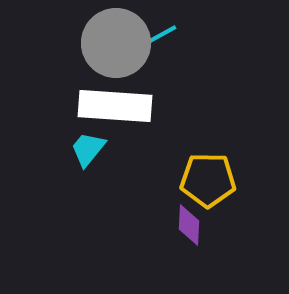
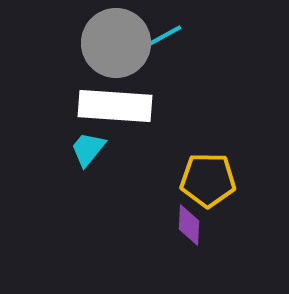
cyan line: moved 5 px right
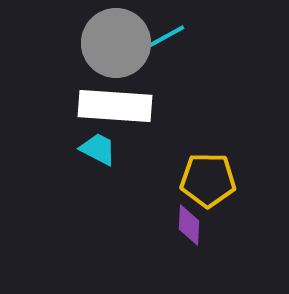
cyan line: moved 3 px right
cyan trapezoid: moved 10 px right; rotated 78 degrees clockwise
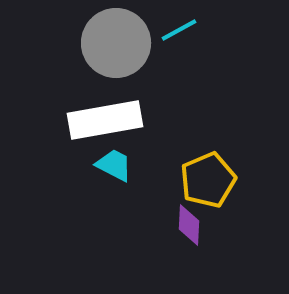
cyan line: moved 12 px right, 6 px up
white rectangle: moved 10 px left, 14 px down; rotated 14 degrees counterclockwise
cyan trapezoid: moved 16 px right, 16 px down
yellow pentagon: rotated 24 degrees counterclockwise
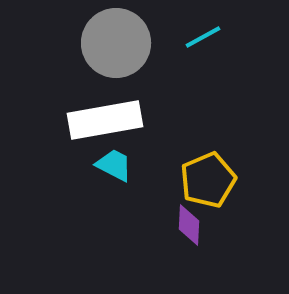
cyan line: moved 24 px right, 7 px down
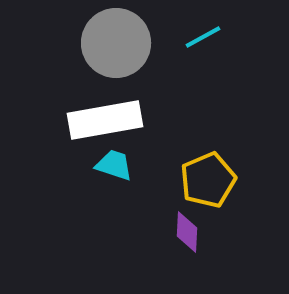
cyan trapezoid: rotated 9 degrees counterclockwise
purple diamond: moved 2 px left, 7 px down
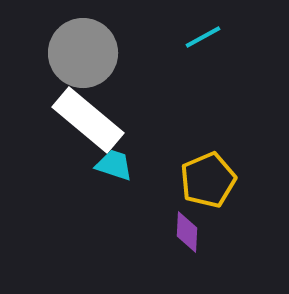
gray circle: moved 33 px left, 10 px down
white rectangle: moved 17 px left; rotated 50 degrees clockwise
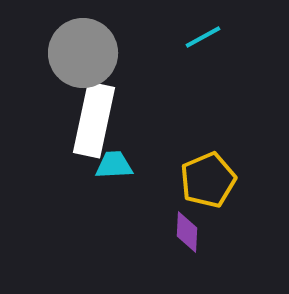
white rectangle: moved 6 px right; rotated 62 degrees clockwise
cyan trapezoid: rotated 21 degrees counterclockwise
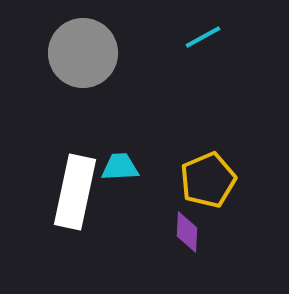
white rectangle: moved 19 px left, 72 px down
cyan trapezoid: moved 6 px right, 2 px down
